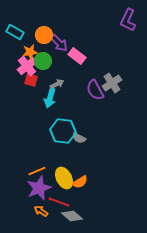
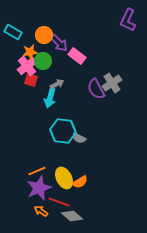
cyan rectangle: moved 2 px left
purple semicircle: moved 1 px right, 1 px up
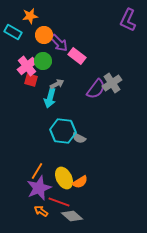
orange star: moved 36 px up
purple semicircle: rotated 115 degrees counterclockwise
orange line: rotated 36 degrees counterclockwise
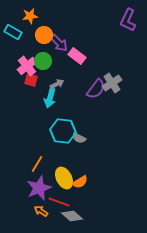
orange line: moved 7 px up
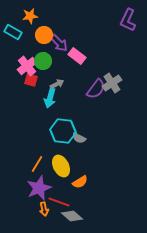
yellow ellipse: moved 3 px left, 12 px up
orange arrow: moved 3 px right, 2 px up; rotated 136 degrees counterclockwise
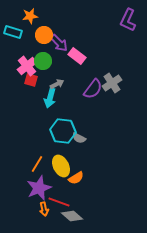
cyan rectangle: rotated 12 degrees counterclockwise
purple semicircle: moved 3 px left
orange semicircle: moved 4 px left, 4 px up
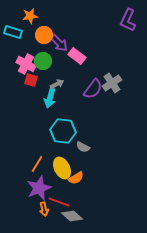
pink cross: moved 1 px left, 2 px up; rotated 24 degrees counterclockwise
gray semicircle: moved 4 px right, 9 px down
yellow ellipse: moved 1 px right, 2 px down
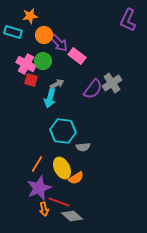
gray semicircle: rotated 32 degrees counterclockwise
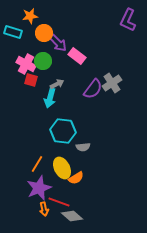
orange circle: moved 2 px up
purple arrow: moved 1 px left
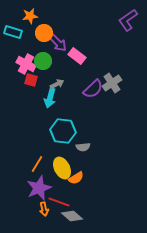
purple L-shape: rotated 30 degrees clockwise
purple semicircle: rotated 10 degrees clockwise
